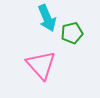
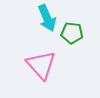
green pentagon: rotated 20 degrees clockwise
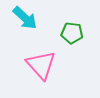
cyan arrow: moved 22 px left; rotated 24 degrees counterclockwise
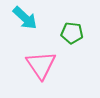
pink triangle: rotated 8 degrees clockwise
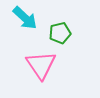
green pentagon: moved 12 px left; rotated 20 degrees counterclockwise
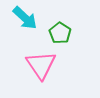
green pentagon: rotated 25 degrees counterclockwise
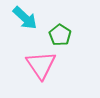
green pentagon: moved 2 px down
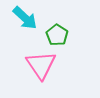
green pentagon: moved 3 px left
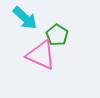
pink triangle: moved 10 px up; rotated 32 degrees counterclockwise
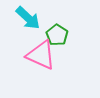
cyan arrow: moved 3 px right
